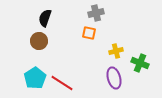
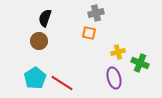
yellow cross: moved 2 px right, 1 px down
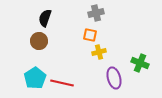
orange square: moved 1 px right, 2 px down
yellow cross: moved 19 px left
red line: rotated 20 degrees counterclockwise
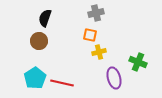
green cross: moved 2 px left, 1 px up
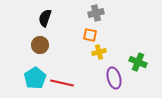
brown circle: moved 1 px right, 4 px down
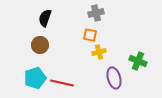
green cross: moved 1 px up
cyan pentagon: rotated 15 degrees clockwise
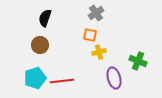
gray cross: rotated 21 degrees counterclockwise
red line: moved 2 px up; rotated 20 degrees counterclockwise
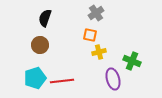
green cross: moved 6 px left
purple ellipse: moved 1 px left, 1 px down
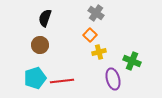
gray cross: rotated 21 degrees counterclockwise
orange square: rotated 32 degrees clockwise
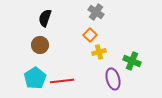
gray cross: moved 1 px up
cyan pentagon: rotated 15 degrees counterclockwise
